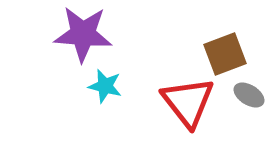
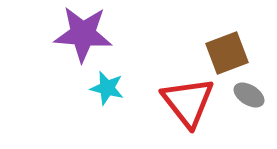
brown square: moved 2 px right, 1 px up
cyan star: moved 2 px right, 2 px down
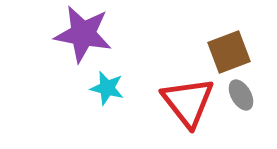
purple star: rotated 6 degrees clockwise
brown square: moved 2 px right, 1 px up
gray ellipse: moved 8 px left; rotated 28 degrees clockwise
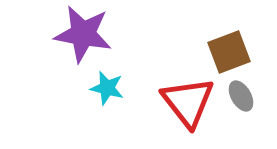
gray ellipse: moved 1 px down
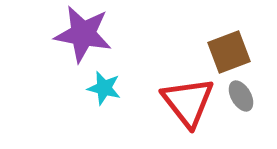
cyan star: moved 3 px left
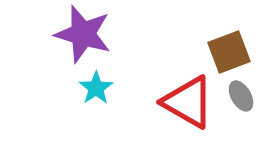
purple star: rotated 6 degrees clockwise
cyan star: moved 8 px left; rotated 24 degrees clockwise
red triangle: rotated 22 degrees counterclockwise
